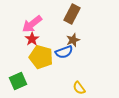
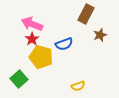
brown rectangle: moved 14 px right
pink arrow: rotated 60 degrees clockwise
brown star: moved 27 px right, 5 px up
blue semicircle: moved 8 px up
green square: moved 1 px right, 2 px up; rotated 18 degrees counterclockwise
yellow semicircle: moved 1 px left, 2 px up; rotated 72 degrees counterclockwise
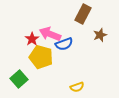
brown rectangle: moved 3 px left
pink arrow: moved 18 px right, 10 px down
yellow semicircle: moved 1 px left, 1 px down
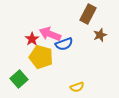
brown rectangle: moved 5 px right
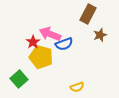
red star: moved 1 px right, 3 px down
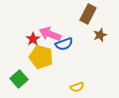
red star: moved 3 px up
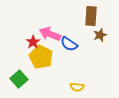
brown rectangle: moved 3 px right, 2 px down; rotated 24 degrees counterclockwise
red star: moved 3 px down
blue semicircle: moved 5 px right; rotated 54 degrees clockwise
yellow pentagon: rotated 10 degrees clockwise
yellow semicircle: rotated 24 degrees clockwise
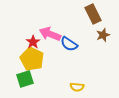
brown rectangle: moved 2 px right, 2 px up; rotated 30 degrees counterclockwise
brown star: moved 3 px right
yellow pentagon: moved 9 px left, 2 px down
green square: moved 6 px right; rotated 24 degrees clockwise
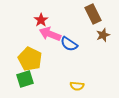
red star: moved 8 px right, 22 px up
yellow pentagon: moved 2 px left
yellow semicircle: moved 1 px up
